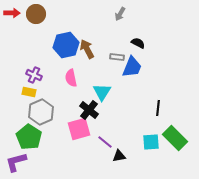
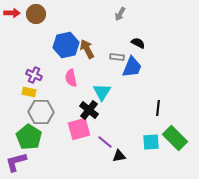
gray hexagon: rotated 25 degrees clockwise
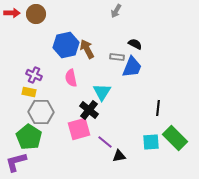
gray arrow: moved 4 px left, 3 px up
black semicircle: moved 3 px left, 1 px down
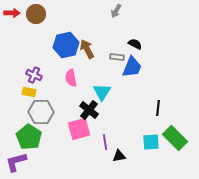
purple line: rotated 42 degrees clockwise
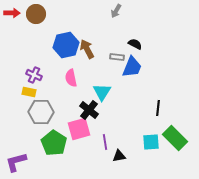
green pentagon: moved 25 px right, 6 px down
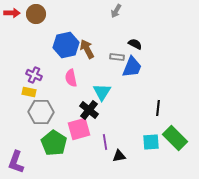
purple L-shape: rotated 55 degrees counterclockwise
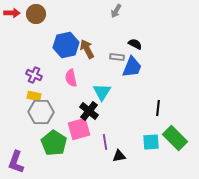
yellow rectangle: moved 5 px right, 4 px down
black cross: moved 1 px down
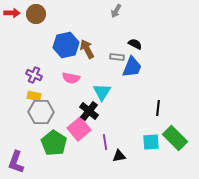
pink semicircle: rotated 66 degrees counterclockwise
pink square: rotated 25 degrees counterclockwise
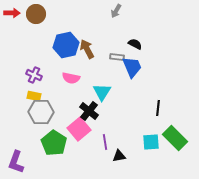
blue trapezoid: rotated 45 degrees counterclockwise
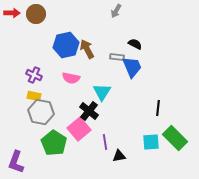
gray hexagon: rotated 10 degrees clockwise
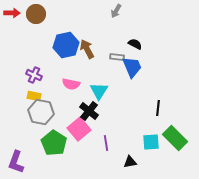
pink semicircle: moved 6 px down
cyan triangle: moved 3 px left, 1 px up
purple line: moved 1 px right, 1 px down
black triangle: moved 11 px right, 6 px down
